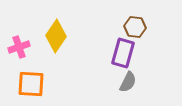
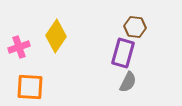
orange square: moved 1 px left, 3 px down
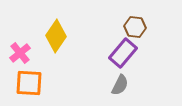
pink cross: moved 1 px right, 6 px down; rotated 20 degrees counterclockwise
purple rectangle: rotated 24 degrees clockwise
gray semicircle: moved 8 px left, 3 px down
orange square: moved 1 px left, 4 px up
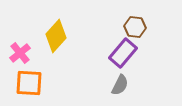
yellow diamond: rotated 8 degrees clockwise
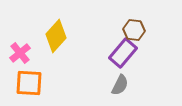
brown hexagon: moved 1 px left, 3 px down
